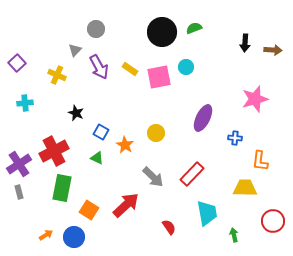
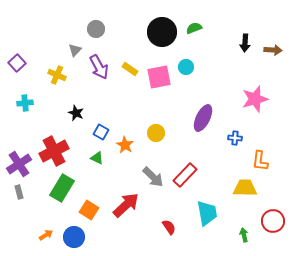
red rectangle: moved 7 px left, 1 px down
green rectangle: rotated 20 degrees clockwise
green arrow: moved 10 px right
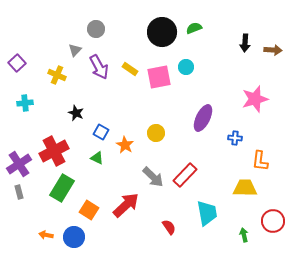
orange arrow: rotated 136 degrees counterclockwise
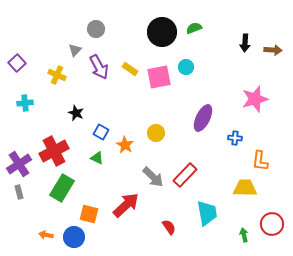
orange square: moved 4 px down; rotated 18 degrees counterclockwise
red circle: moved 1 px left, 3 px down
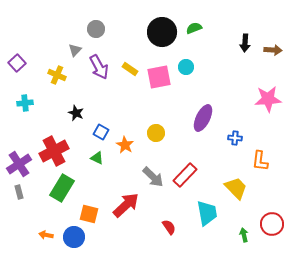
pink star: moved 13 px right; rotated 12 degrees clockwise
yellow trapezoid: moved 9 px left; rotated 45 degrees clockwise
